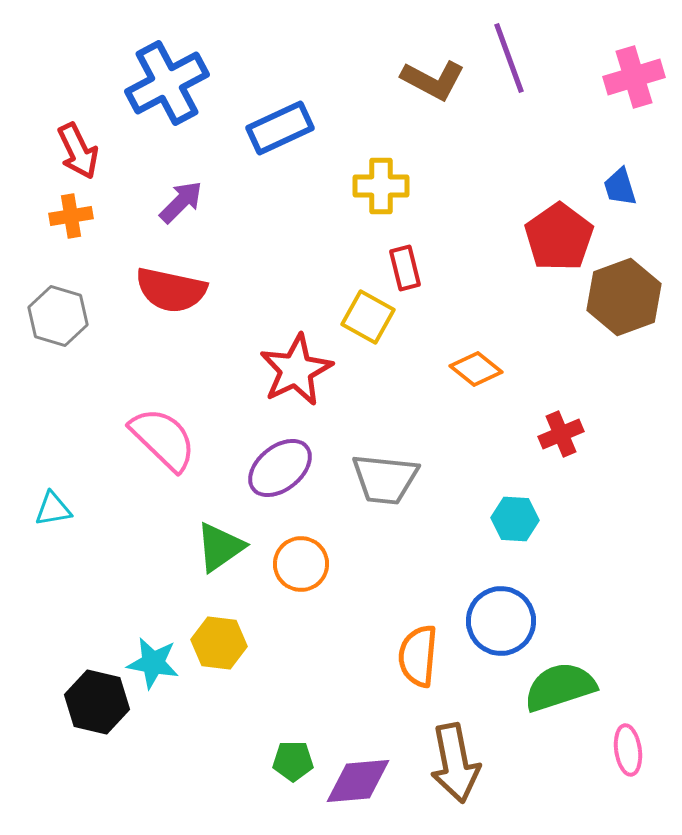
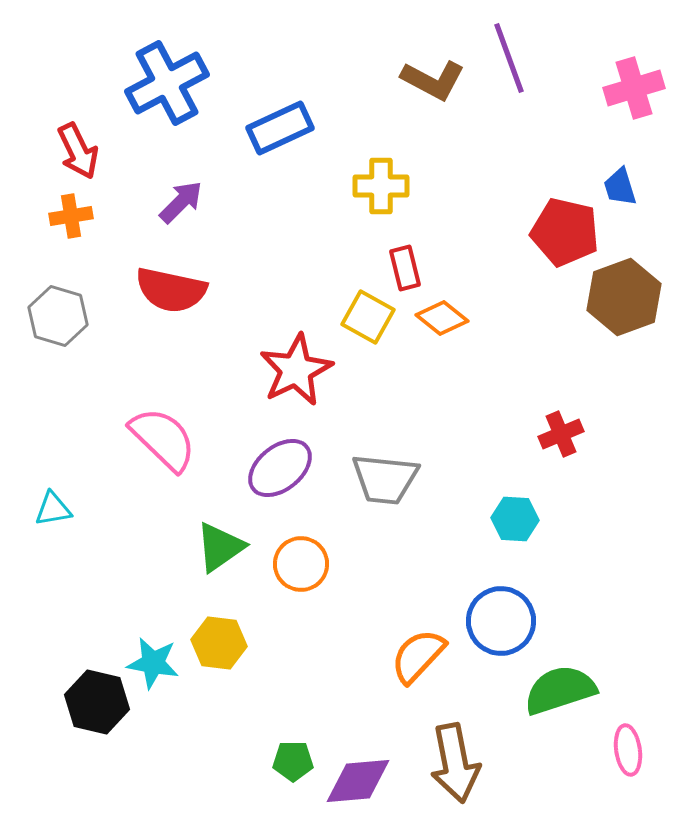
pink cross: moved 11 px down
red pentagon: moved 6 px right, 5 px up; rotated 24 degrees counterclockwise
orange diamond: moved 34 px left, 51 px up
orange semicircle: rotated 38 degrees clockwise
green semicircle: moved 3 px down
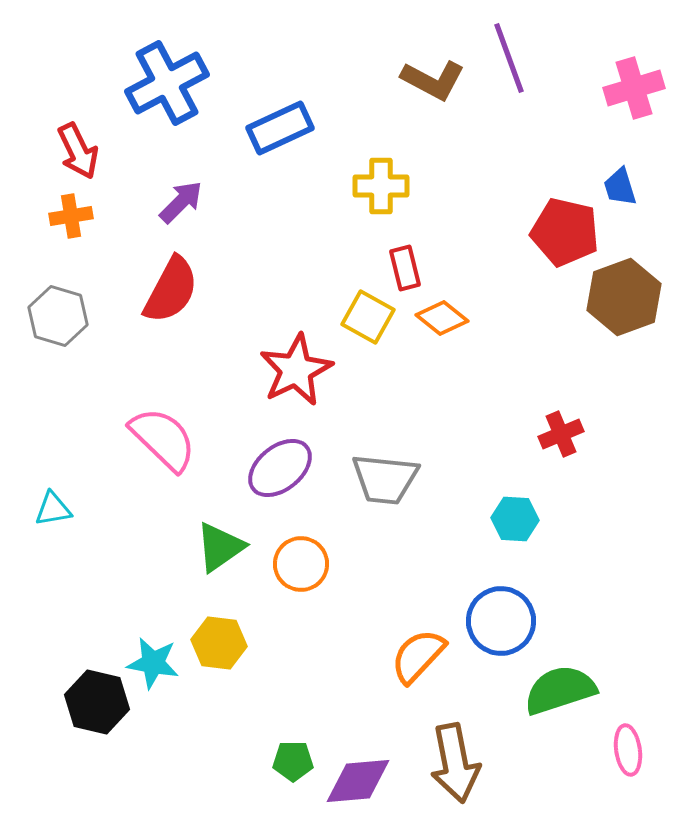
red semicircle: rotated 74 degrees counterclockwise
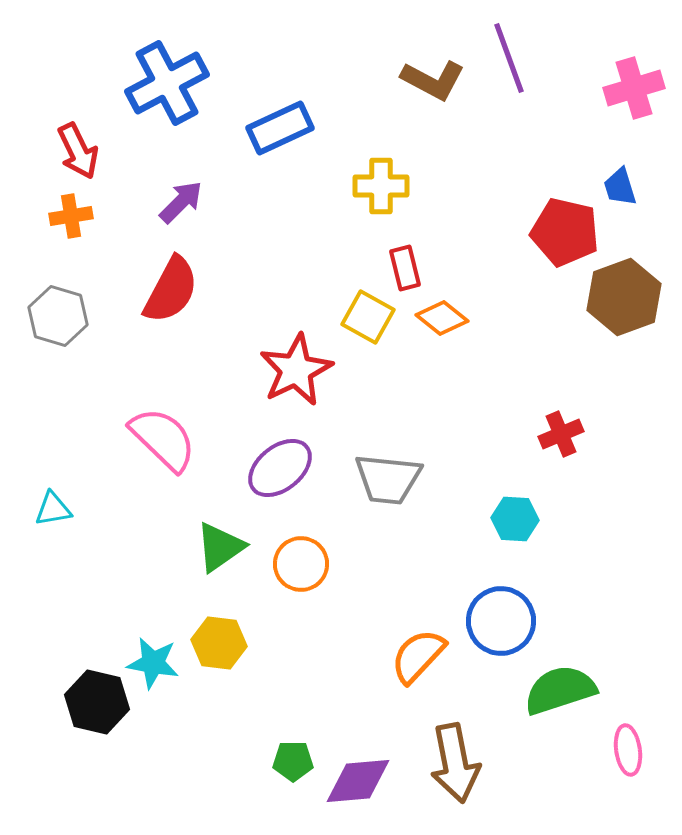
gray trapezoid: moved 3 px right
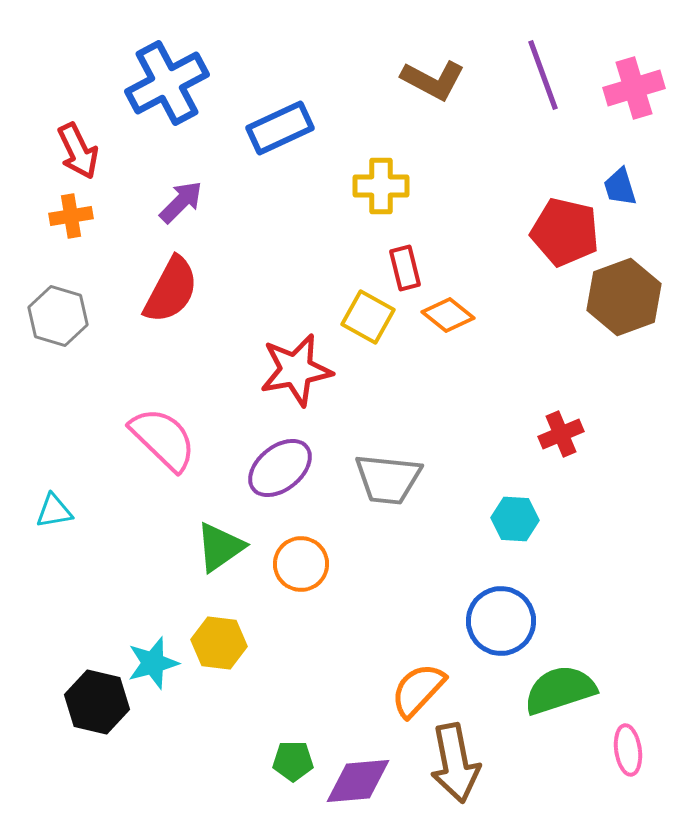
purple line: moved 34 px right, 17 px down
orange diamond: moved 6 px right, 3 px up
red star: rotated 16 degrees clockwise
cyan triangle: moved 1 px right, 2 px down
orange semicircle: moved 34 px down
cyan star: rotated 26 degrees counterclockwise
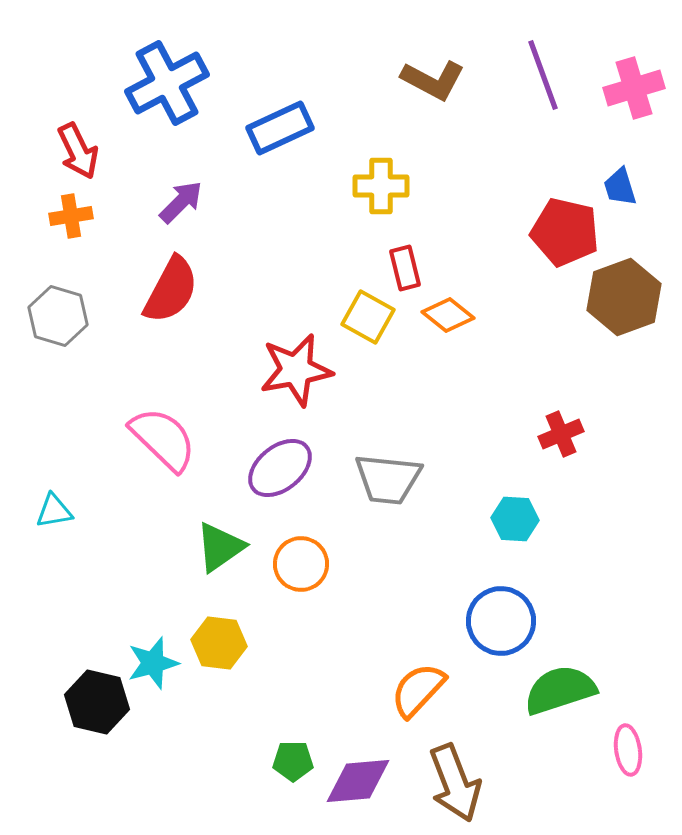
brown arrow: moved 20 px down; rotated 10 degrees counterclockwise
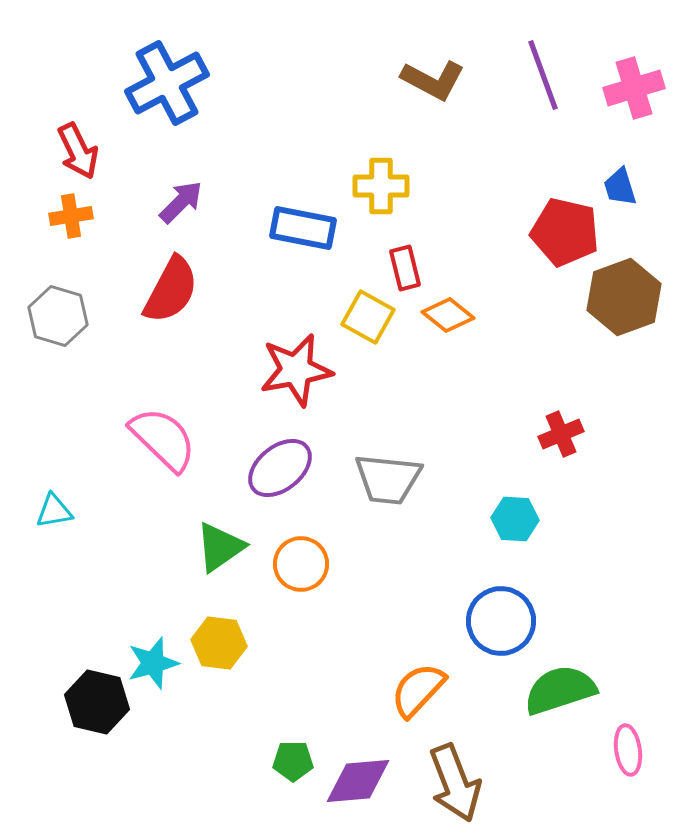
blue rectangle: moved 23 px right, 100 px down; rotated 36 degrees clockwise
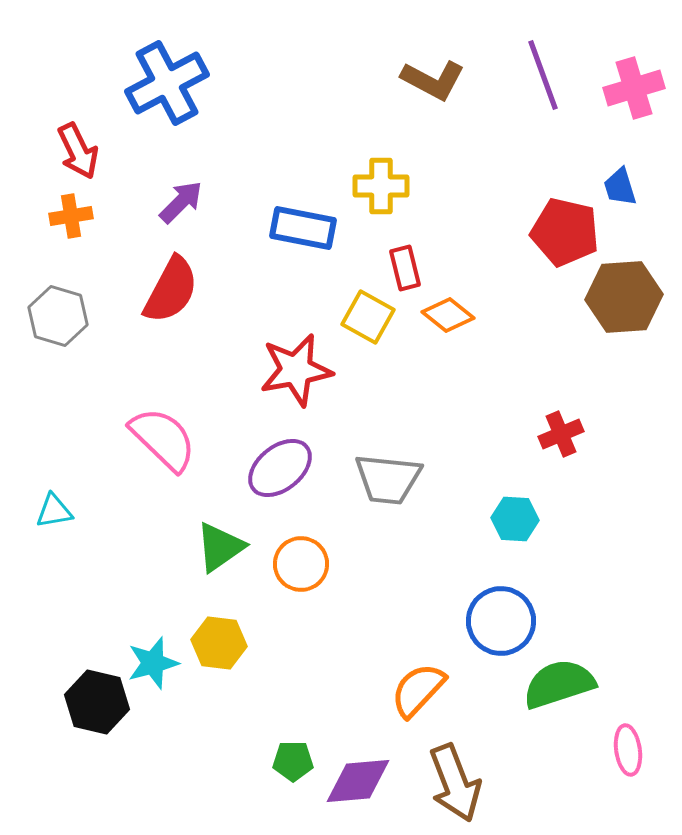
brown hexagon: rotated 16 degrees clockwise
green semicircle: moved 1 px left, 6 px up
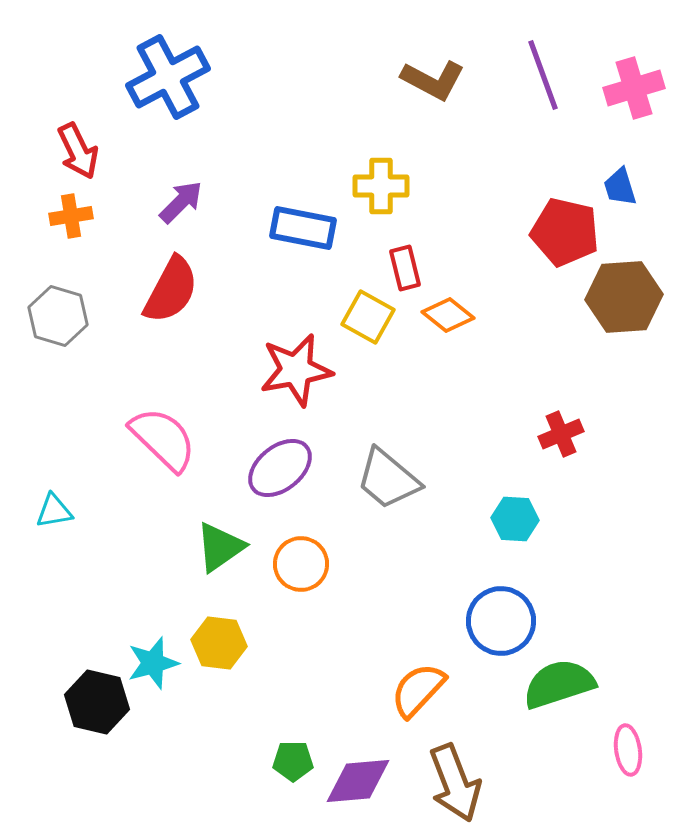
blue cross: moved 1 px right, 6 px up
gray trapezoid: rotated 34 degrees clockwise
